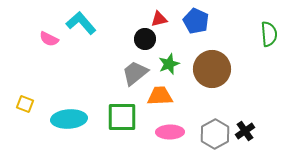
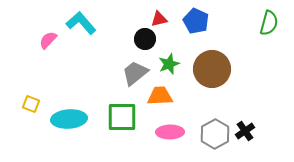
green semicircle: moved 11 px up; rotated 20 degrees clockwise
pink semicircle: moved 1 px left, 1 px down; rotated 108 degrees clockwise
yellow square: moved 6 px right
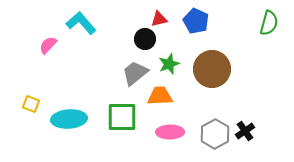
pink semicircle: moved 5 px down
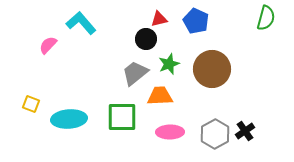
green semicircle: moved 3 px left, 5 px up
black circle: moved 1 px right
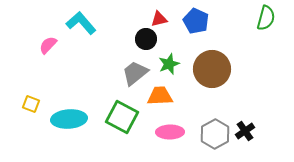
green square: rotated 28 degrees clockwise
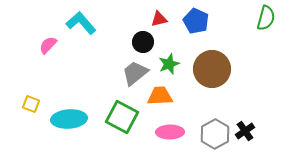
black circle: moved 3 px left, 3 px down
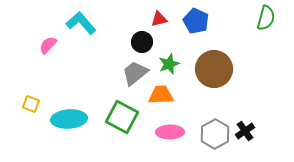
black circle: moved 1 px left
brown circle: moved 2 px right
orange trapezoid: moved 1 px right, 1 px up
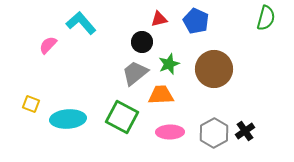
cyan ellipse: moved 1 px left
gray hexagon: moved 1 px left, 1 px up
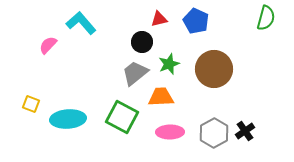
orange trapezoid: moved 2 px down
